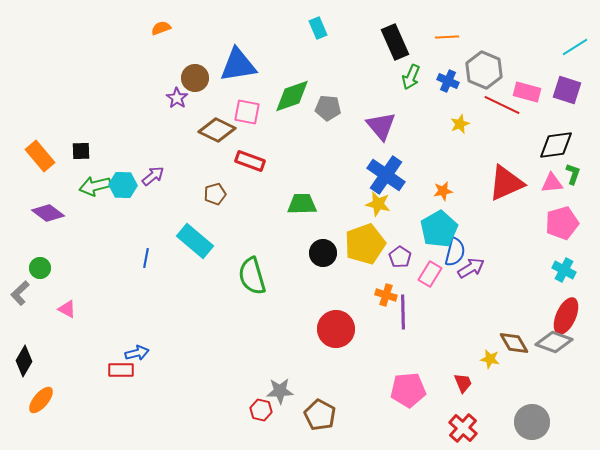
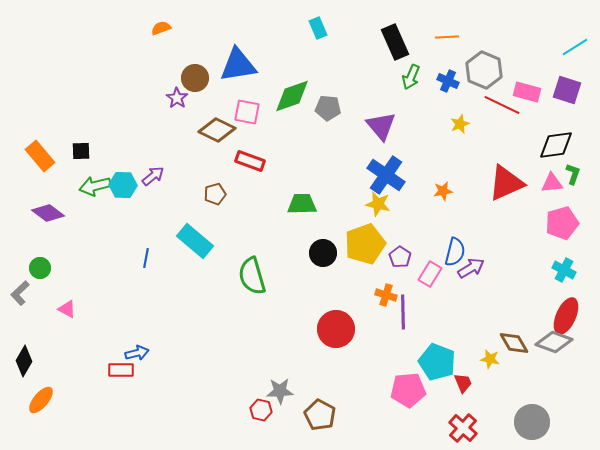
cyan pentagon at (439, 229): moved 2 px left, 133 px down; rotated 21 degrees counterclockwise
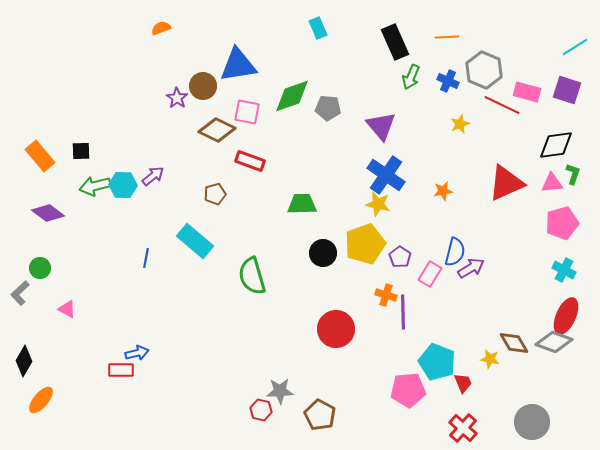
brown circle at (195, 78): moved 8 px right, 8 px down
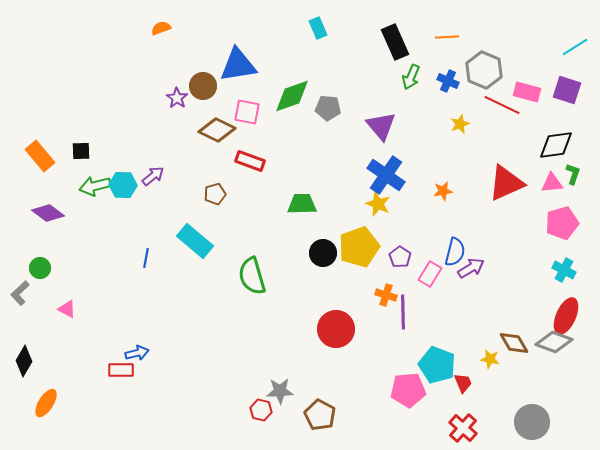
yellow star at (378, 204): rotated 10 degrees clockwise
yellow pentagon at (365, 244): moved 6 px left, 3 px down
cyan pentagon at (437, 362): moved 3 px down
orange ellipse at (41, 400): moved 5 px right, 3 px down; rotated 8 degrees counterclockwise
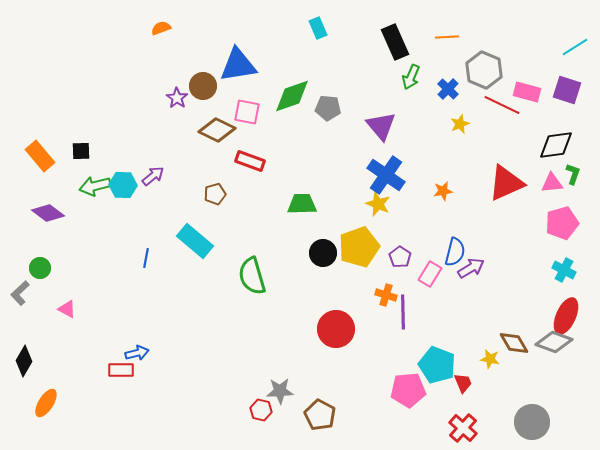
blue cross at (448, 81): moved 8 px down; rotated 20 degrees clockwise
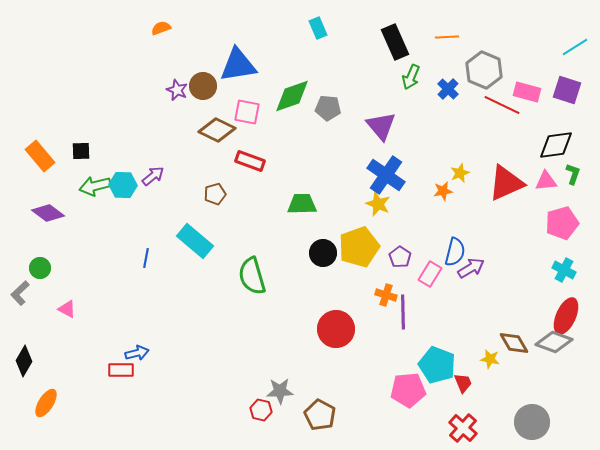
purple star at (177, 98): moved 8 px up; rotated 10 degrees counterclockwise
yellow star at (460, 124): moved 49 px down
pink triangle at (552, 183): moved 6 px left, 2 px up
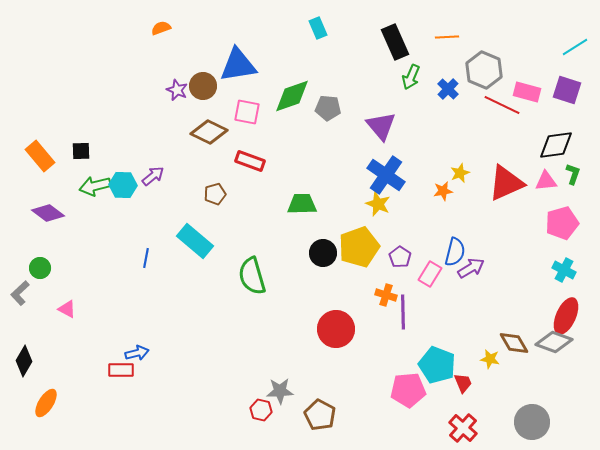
brown diamond at (217, 130): moved 8 px left, 2 px down
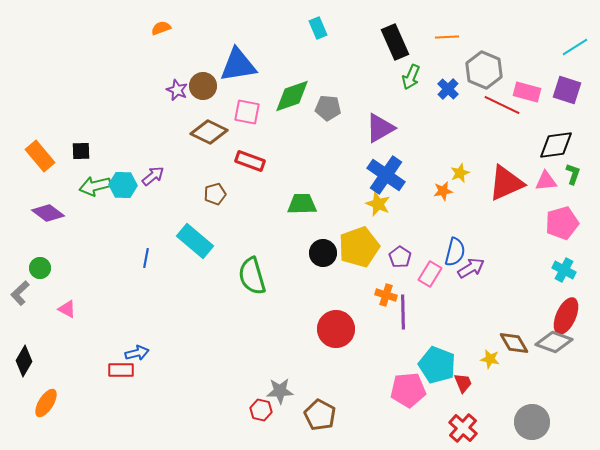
purple triangle at (381, 126): moved 1 px left, 2 px down; rotated 40 degrees clockwise
